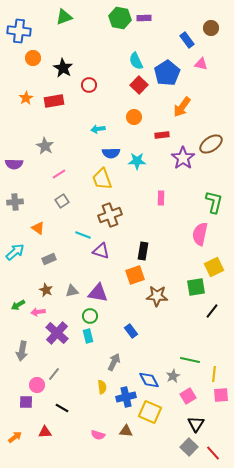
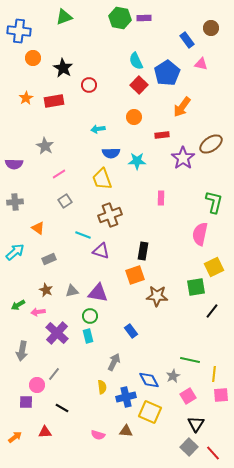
gray square at (62, 201): moved 3 px right
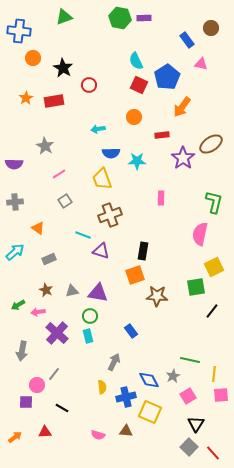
blue pentagon at (167, 73): moved 4 px down
red square at (139, 85): rotated 18 degrees counterclockwise
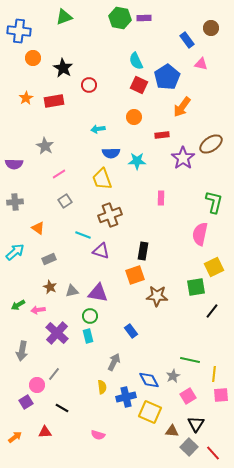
brown star at (46, 290): moved 4 px right, 3 px up
pink arrow at (38, 312): moved 2 px up
purple square at (26, 402): rotated 32 degrees counterclockwise
brown triangle at (126, 431): moved 46 px right
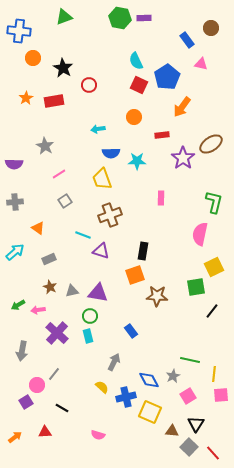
yellow semicircle at (102, 387): rotated 40 degrees counterclockwise
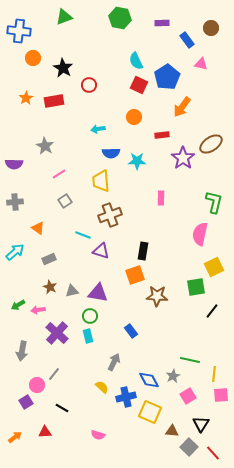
purple rectangle at (144, 18): moved 18 px right, 5 px down
yellow trapezoid at (102, 179): moved 1 px left, 2 px down; rotated 15 degrees clockwise
black triangle at (196, 424): moved 5 px right
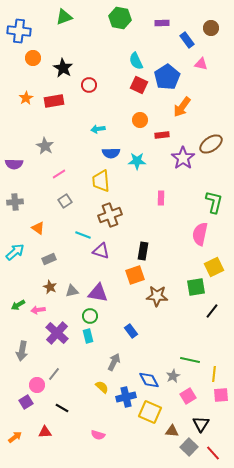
orange circle at (134, 117): moved 6 px right, 3 px down
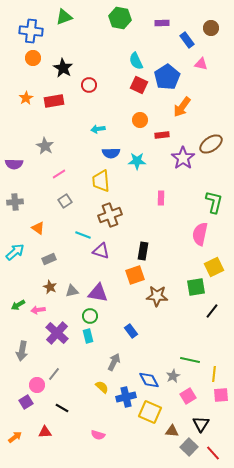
blue cross at (19, 31): moved 12 px right
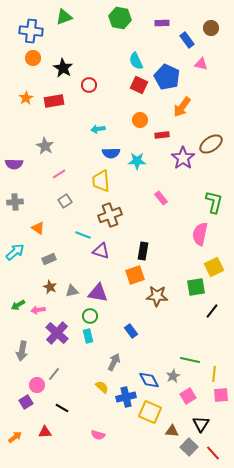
blue pentagon at (167, 77): rotated 15 degrees counterclockwise
pink rectangle at (161, 198): rotated 40 degrees counterclockwise
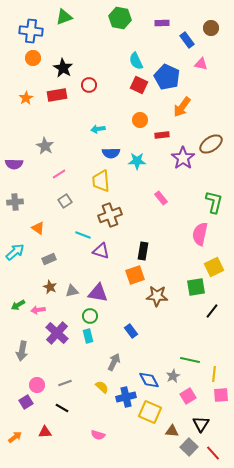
red rectangle at (54, 101): moved 3 px right, 6 px up
gray line at (54, 374): moved 11 px right, 9 px down; rotated 32 degrees clockwise
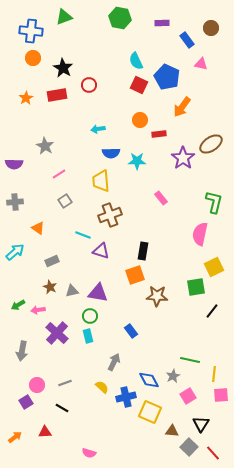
red rectangle at (162, 135): moved 3 px left, 1 px up
gray rectangle at (49, 259): moved 3 px right, 2 px down
pink semicircle at (98, 435): moved 9 px left, 18 px down
